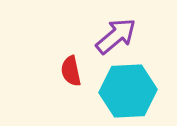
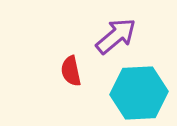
cyan hexagon: moved 11 px right, 2 px down
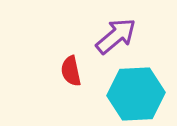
cyan hexagon: moved 3 px left, 1 px down
